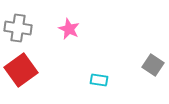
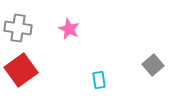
gray square: rotated 15 degrees clockwise
cyan rectangle: rotated 72 degrees clockwise
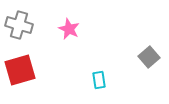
gray cross: moved 1 px right, 3 px up; rotated 8 degrees clockwise
gray square: moved 4 px left, 8 px up
red square: moved 1 px left; rotated 20 degrees clockwise
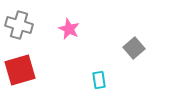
gray square: moved 15 px left, 9 px up
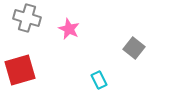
gray cross: moved 8 px right, 7 px up
gray square: rotated 10 degrees counterclockwise
cyan rectangle: rotated 18 degrees counterclockwise
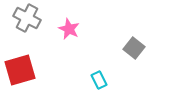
gray cross: rotated 12 degrees clockwise
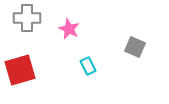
gray cross: rotated 28 degrees counterclockwise
gray square: moved 1 px right, 1 px up; rotated 15 degrees counterclockwise
cyan rectangle: moved 11 px left, 14 px up
